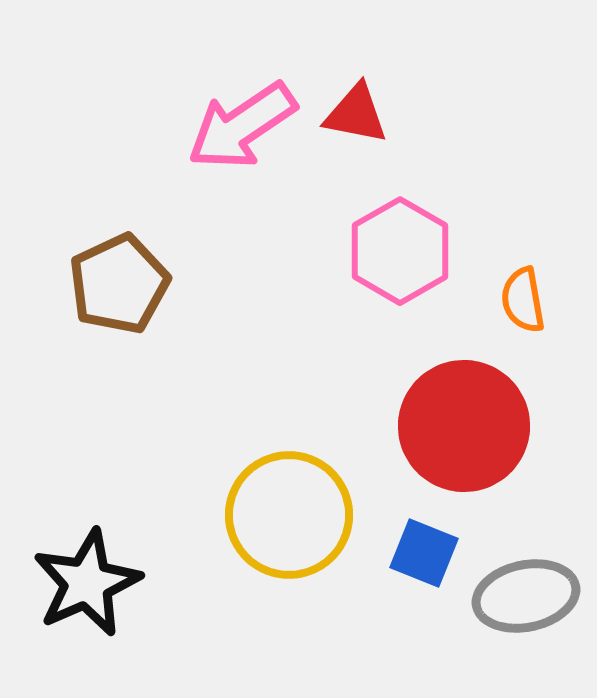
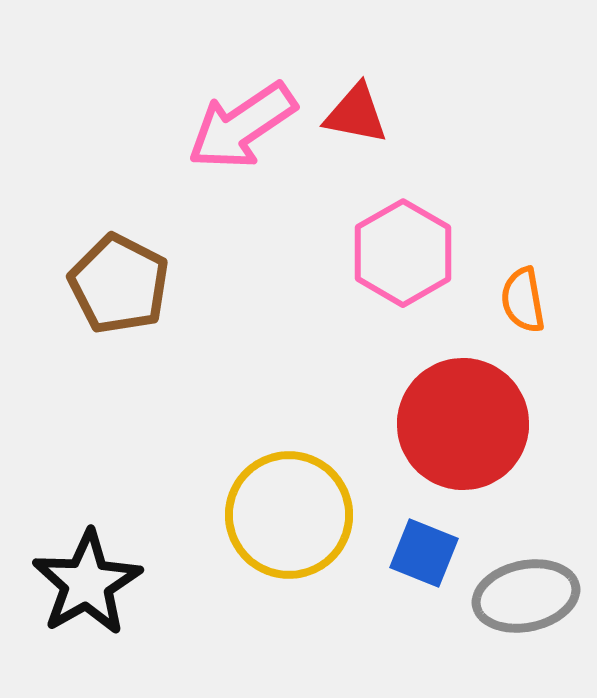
pink hexagon: moved 3 px right, 2 px down
brown pentagon: rotated 20 degrees counterclockwise
red circle: moved 1 px left, 2 px up
black star: rotated 6 degrees counterclockwise
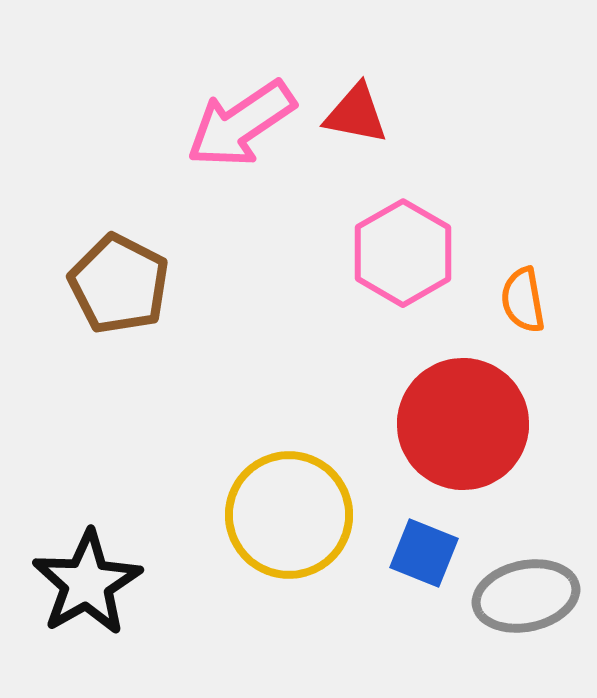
pink arrow: moved 1 px left, 2 px up
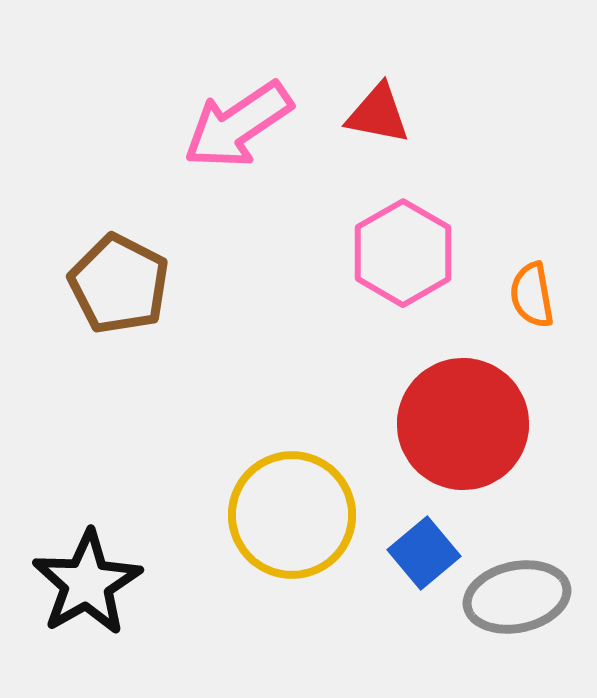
red triangle: moved 22 px right
pink arrow: moved 3 px left, 1 px down
orange semicircle: moved 9 px right, 5 px up
yellow circle: moved 3 px right
blue square: rotated 28 degrees clockwise
gray ellipse: moved 9 px left, 1 px down
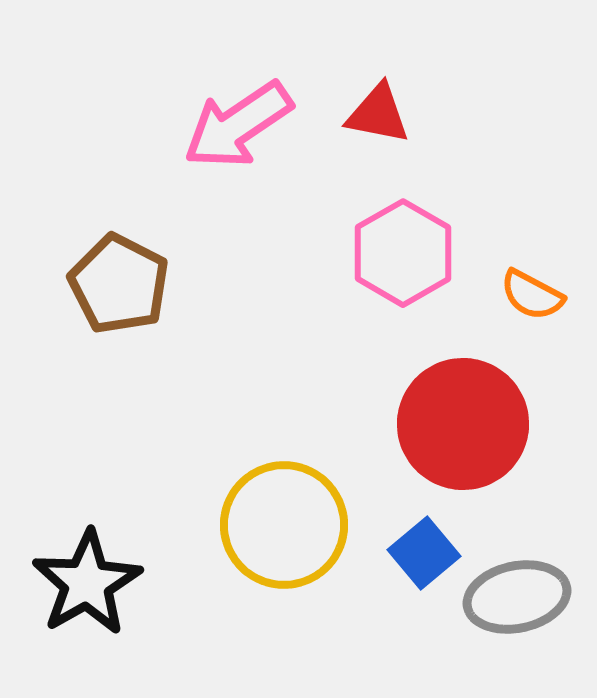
orange semicircle: rotated 52 degrees counterclockwise
yellow circle: moved 8 px left, 10 px down
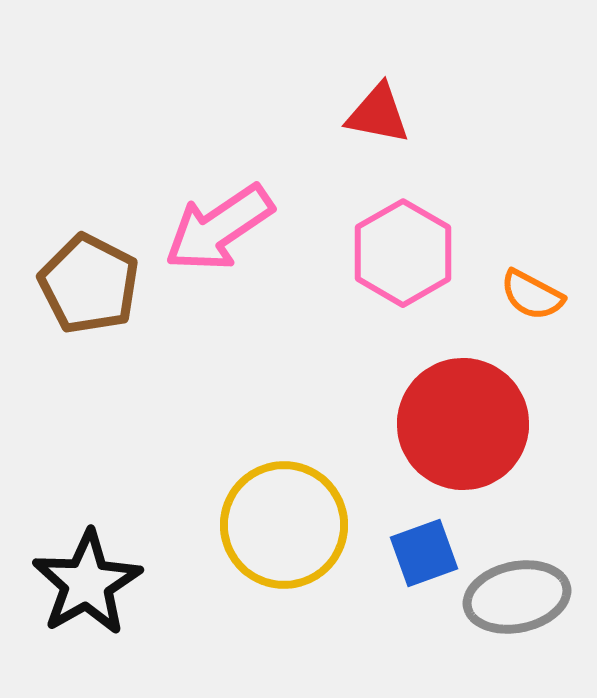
pink arrow: moved 19 px left, 103 px down
brown pentagon: moved 30 px left
blue square: rotated 20 degrees clockwise
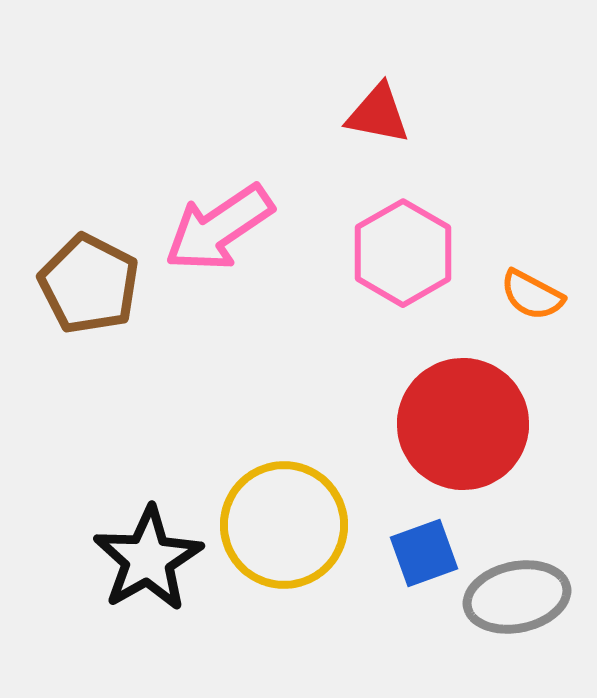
black star: moved 61 px right, 24 px up
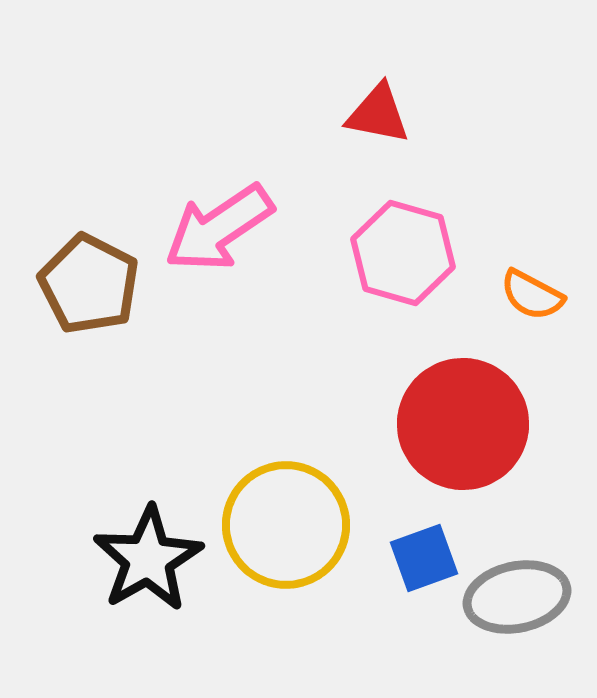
pink hexagon: rotated 14 degrees counterclockwise
yellow circle: moved 2 px right
blue square: moved 5 px down
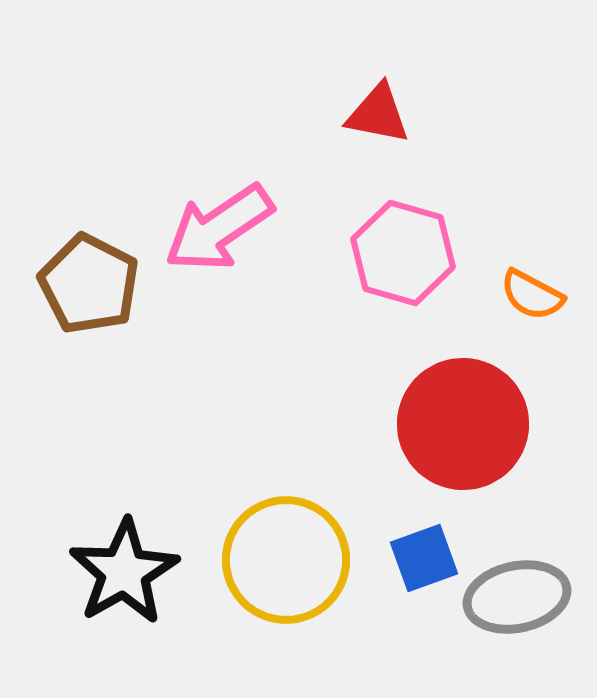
yellow circle: moved 35 px down
black star: moved 24 px left, 13 px down
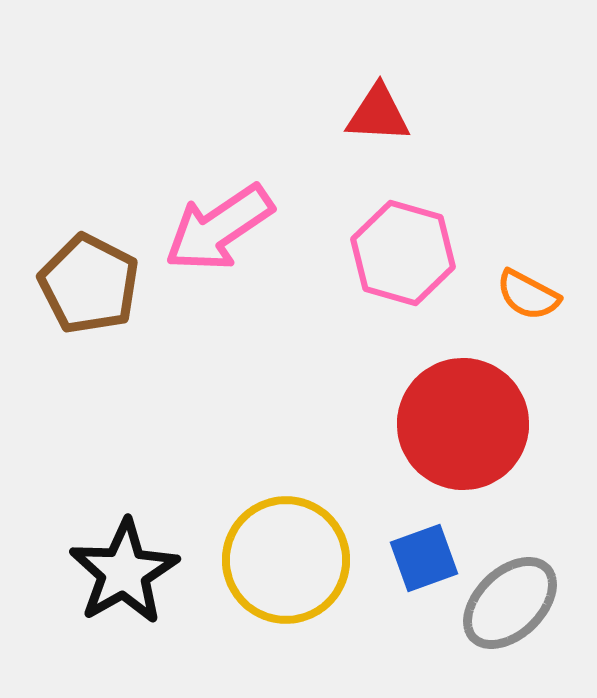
red triangle: rotated 8 degrees counterclockwise
orange semicircle: moved 4 px left
gray ellipse: moved 7 px left, 6 px down; rotated 32 degrees counterclockwise
